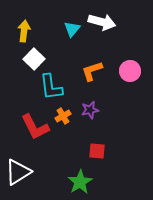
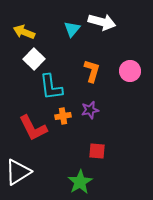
yellow arrow: moved 1 px down; rotated 75 degrees counterclockwise
orange L-shape: rotated 125 degrees clockwise
orange cross: rotated 21 degrees clockwise
red L-shape: moved 2 px left, 1 px down
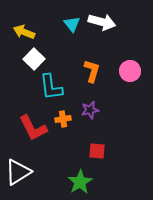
cyan triangle: moved 5 px up; rotated 18 degrees counterclockwise
orange cross: moved 3 px down
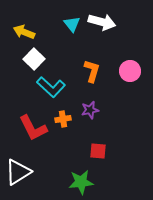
cyan L-shape: rotated 40 degrees counterclockwise
red square: moved 1 px right
green star: moved 1 px right; rotated 25 degrees clockwise
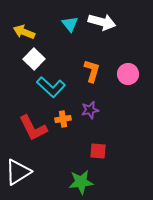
cyan triangle: moved 2 px left
pink circle: moved 2 px left, 3 px down
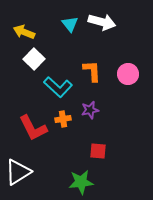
orange L-shape: rotated 20 degrees counterclockwise
cyan L-shape: moved 7 px right
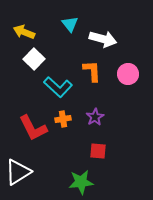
white arrow: moved 1 px right, 17 px down
purple star: moved 5 px right, 7 px down; rotated 18 degrees counterclockwise
